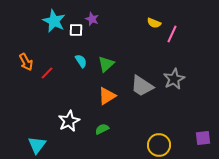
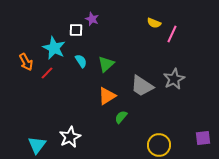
cyan star: moved 27 px down
white star: moved 1 px right, 16 px down
green semicircle: moved 19 px right, 12 px up; rotated 24 degrees counterclockwise
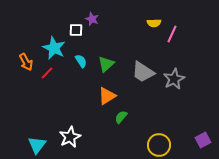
yellow semicircle: rotated 24 degrees counterclockwise
gray trapezoid: moved 1 px right, 14 px up
purple square: moved 2 px down; rotated 21 degrees counterclockwise
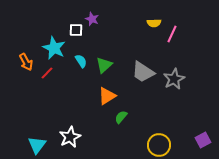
green triangle: moved 2 px left, 1 px down
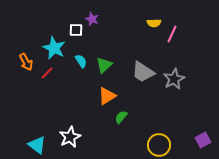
cyan triangle: rotated 30 degrees counterclockwise
